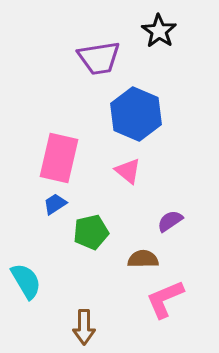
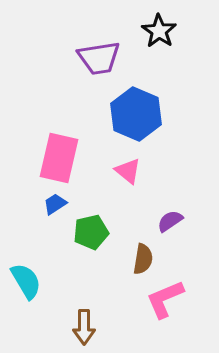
brown semicircle: rotated 100 degrees clockwise
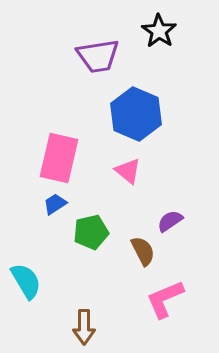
purple trapezoid: moved 1 px left, 2 px up
brown semicircle: moved 8 px up; rotated 36 degrees counterclockwise
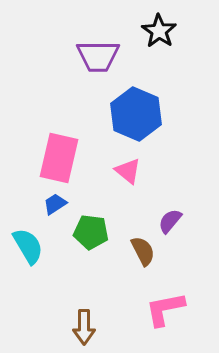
purple trapezoid: rotated 9 degrees clockwise
purple semicircle: rotated 16 degrees counterclockwise
green pentagon: rotated 20 degrees clockwise
cyan semicircle: moved 2 px right, 35 px up
pink L-shape: moved 10 px down; rotated 12 degrees clockwise
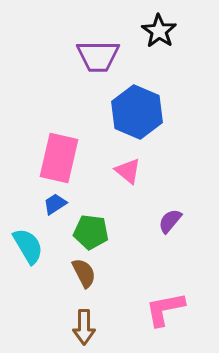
blue hexagon: moved 1 px right, 2 px up
brown semicircle: moved 59 px left, 22 px down
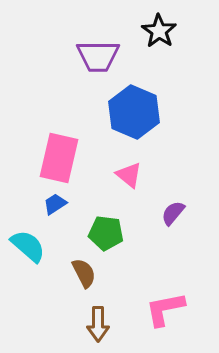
blue hexagon: moved 3 px left
pink triangle: moved 1 px right, 4 px down
purple semicircle: moved 3 px right, 8 px up
green pentagon: moved 15 px right, 1 px down
cyan semicircle: rotated 18 degrees counterclockwise
brown arrow: moved 14 px right, 3 px up
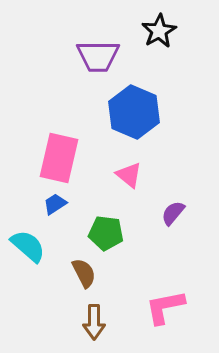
black star: rotated 8 degrees clockwise
pink L-shape: moved 2 px up
brown arrow: moved 4 px left, 2 px up
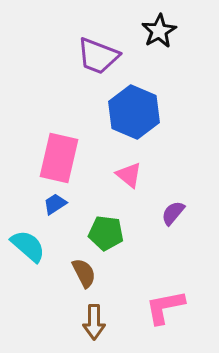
purple trapezoid: rotated 21 degrees clockwise
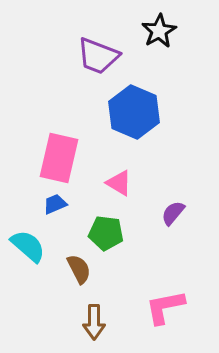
pink triangle: moved 10 px left, 8 px down; rotated 8 degrees counterclockwise
blue trapezoid: rotated 10 degrees clockwise
brown semicircle: moved 5 px left, 4 px up
